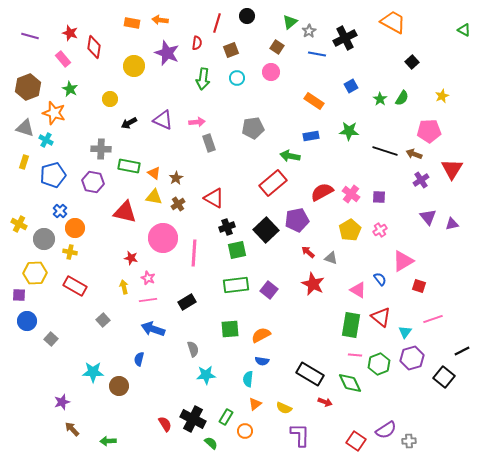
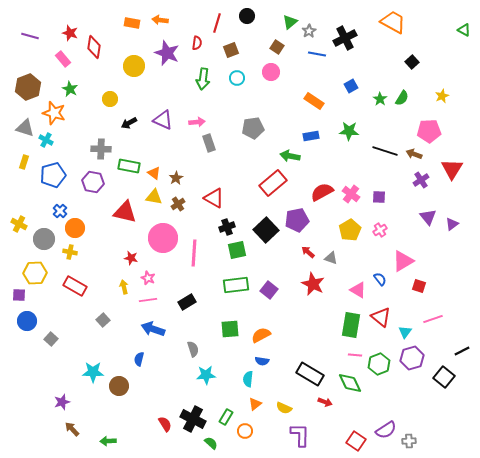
purple triangle at (452, 224): rotated 24 degrees counterclockwise
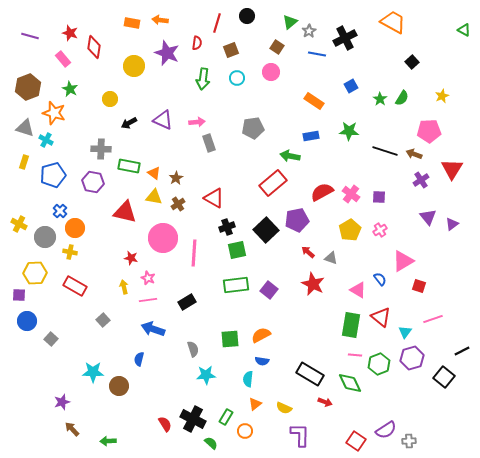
gray circle at (44, 239): moved 1 px right, 2 px up
green square at (230, 329): moved 10 px down
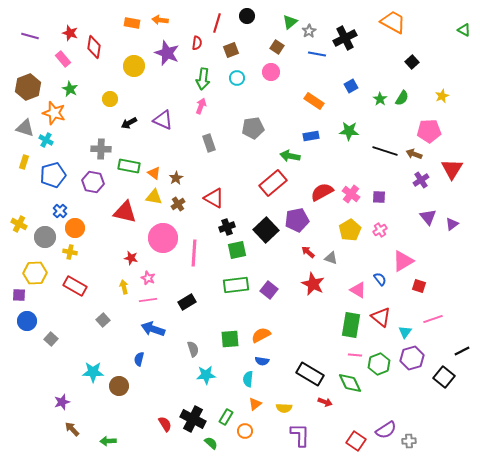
pink arrow at (197, 122): moved 4 px right, 16 px up; rotated 63 degrees counterclockwise
yellow semicircle at (284, 408): rotated 21 degrees counterclockwise
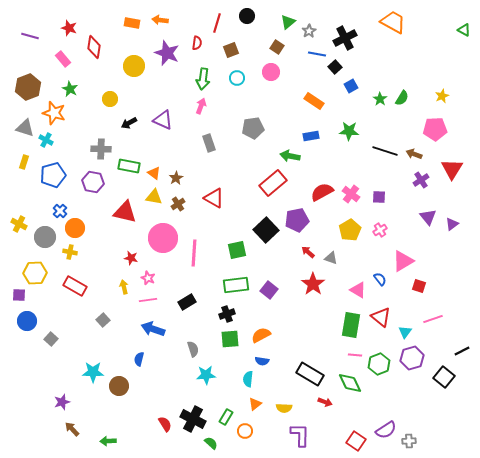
green triangle at (290, 22): moved 2 px left
red star at (70, 33): moved 1 px left, 5 px up
black square at (412, 62): moved 77 px left, 5 px down
pink pentagon at (429, 131): moved 6 px right, 2 px up
black cross at (227, 227): moved 87 px down
red star at (313, 284): rotated 10 degrees clockwise
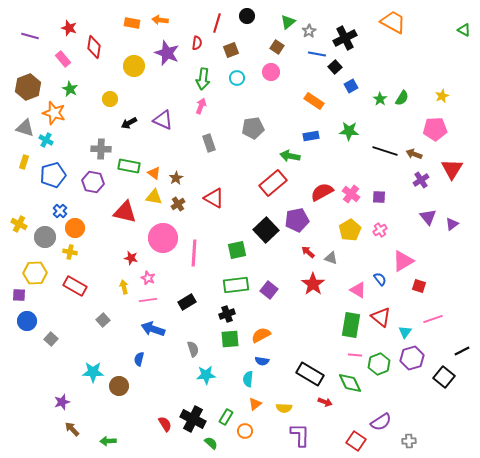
purple semicircle at (386, 430): moved 5 px left, 8 px up
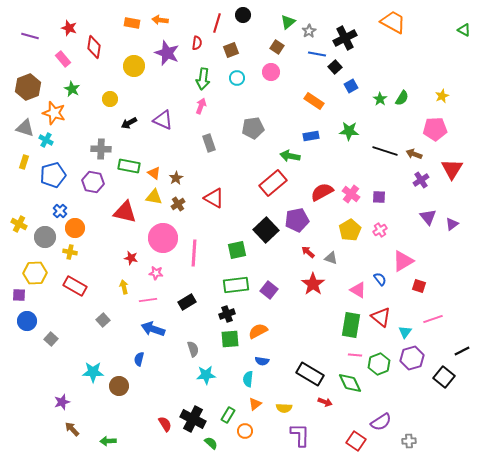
black circle at (247, 16): moved 4 px left, 1 px up
green star at (70, 89): moved 2 px right
pink star at (148, 278): moved 8 px right, 5 px up; rotated 16 degrees counterclockwise
orange semicircle at (261, 335): moved 3 px left, 4 px up
green rectangle at (226, 417): moved 2 px right, 2 px up
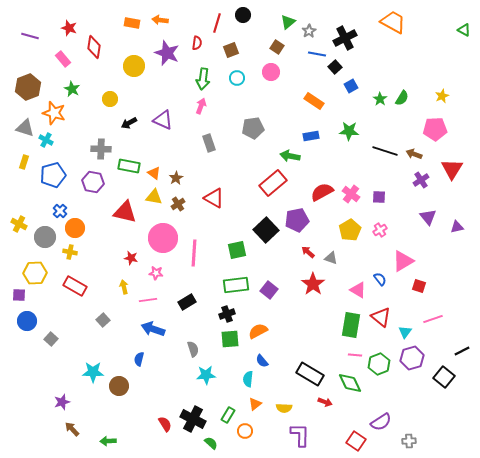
purple triangle at (452, 224): moved 5 px right, 3 px down; rotated 24 degrees clockwise
blue semicircle at (262, 361): rotated 40 degrees clockwise
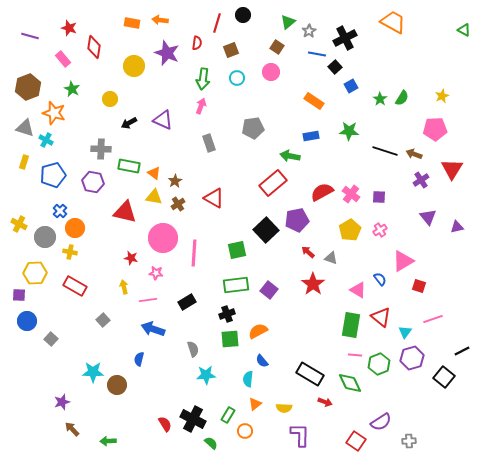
brown star at (176, 178): moved 1 px left, 3 px down
brown circle at (119, 386): moved 2 px left, 1 px up
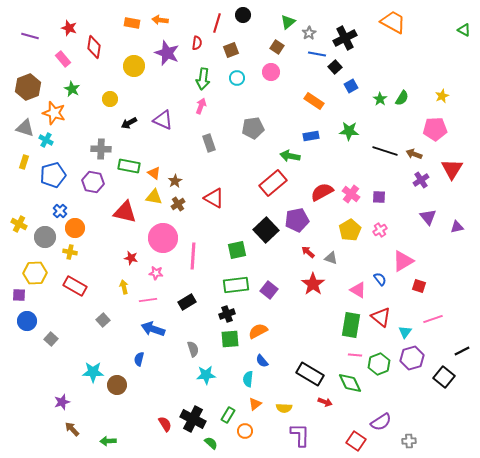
gray star at (309, 31): moved 2 px down
pink line at (194, 253): moved 1 px left, 3 px down
